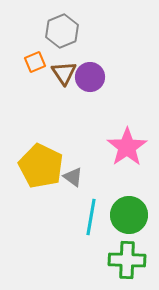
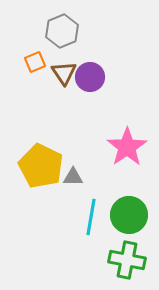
gray triangle: rotated 35 degrees counterclockwise
green cross: rotated 9 degrees clockwise
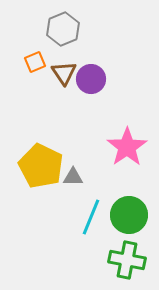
gray hexagon: moved 1 px right, 2 px up
purple circle: moved 1 px right, 2 px down
cyan line: rotated 12 degrees clockwise
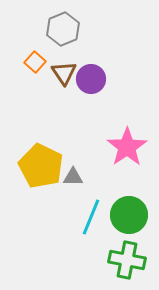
orange square: rotated 25 degrees counterclockwise
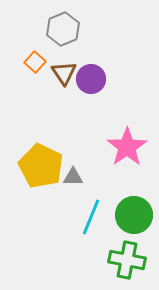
green circle: moved 5 px right
